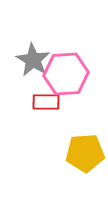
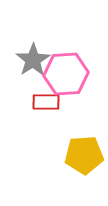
gray star: rotated 8 degrees clockwise
yellow pentagon: moved 1 px left, 2 px down
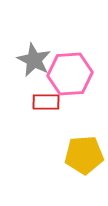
gray star: moved 1 px right; rotated 12 degrees counterclockwise
pink hexagon: moved 4 px right
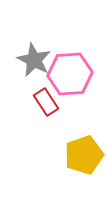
red rectangle: rotated 56 degrees clockwise
yellow pentagon: rotated 15 degrees counterclockwise
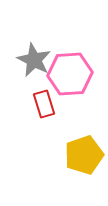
red rectangle: moved 2 px left, 2 px down; rotated 16 degrees clockwise
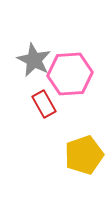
red rectangle: rotated 12 degrees counterclockwise
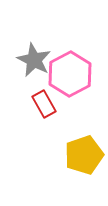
pink hexagon: rotated 24 degrees counterclockwise
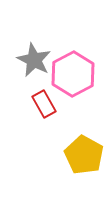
pink hexagon: moved 3 px right
yellow pentagon: rotated 24 degrees counterclockwise
